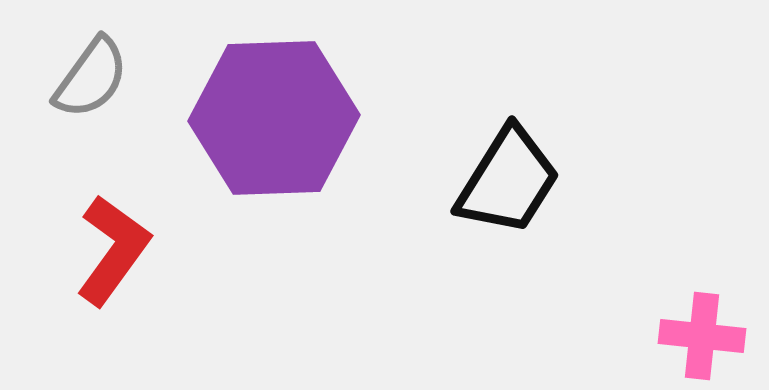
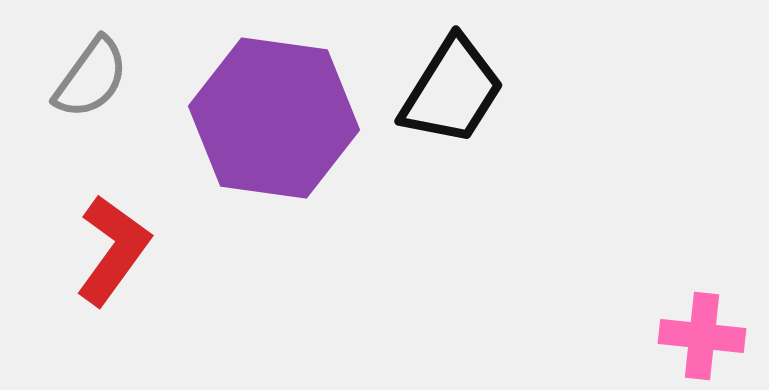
purple hexagon: rotated 10 degrees clockwise
black trapezoid: moved 56 px left, 90 px up
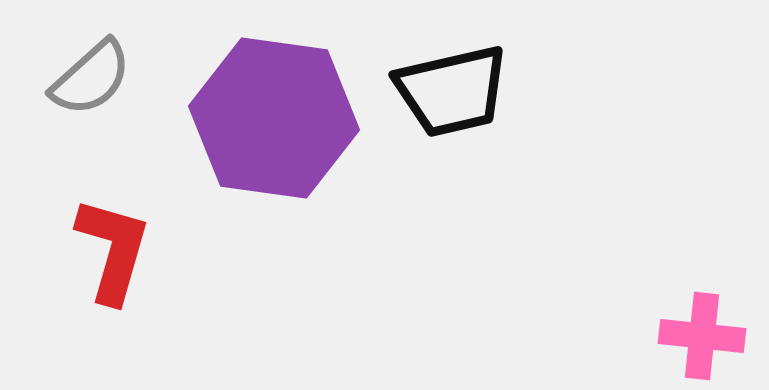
gray semicircle: rotated 12 degrees clockwise
black trapezoid: rotated 45 degrees clockwise
red L-shape: rotated 20 degrees counterclockwise
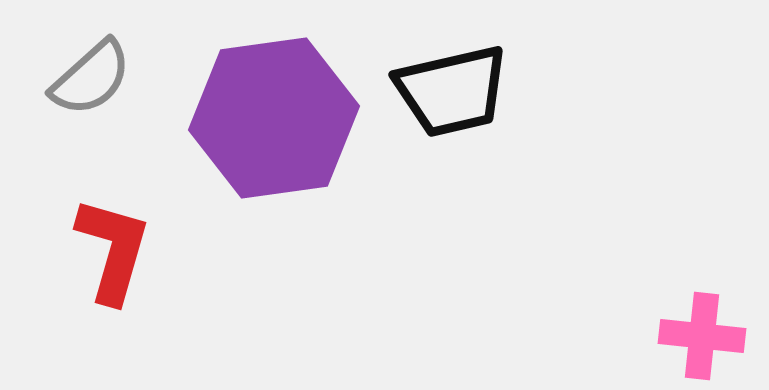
purple hexagon: rotated 16 degrees counterclockwise
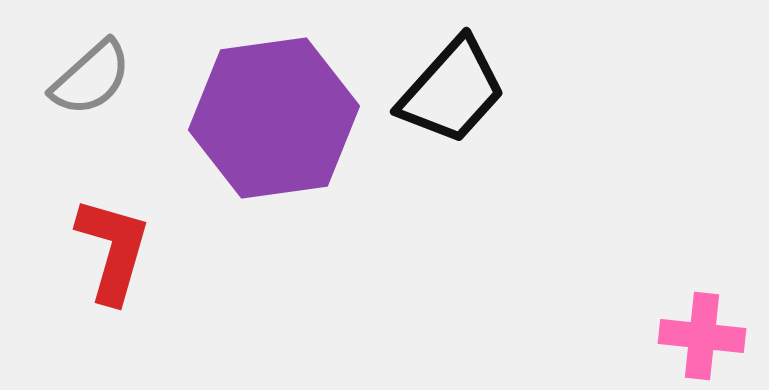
black trapezoid: rotated 35 degrees counterclockwise
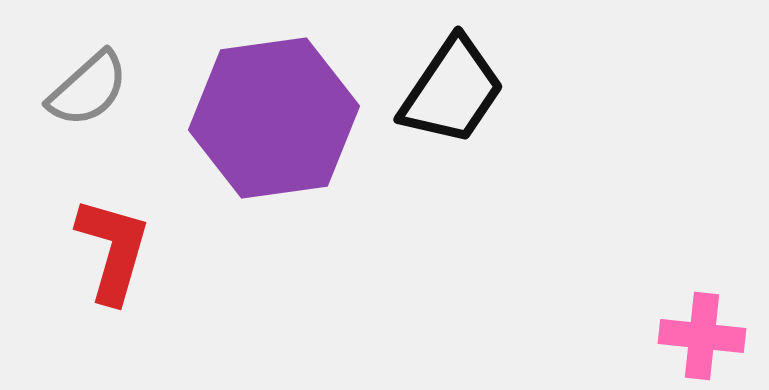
gray semicircle: moved 3 px left, 11 px down
black trapezoid: rotated 8 degrees counterclockwise
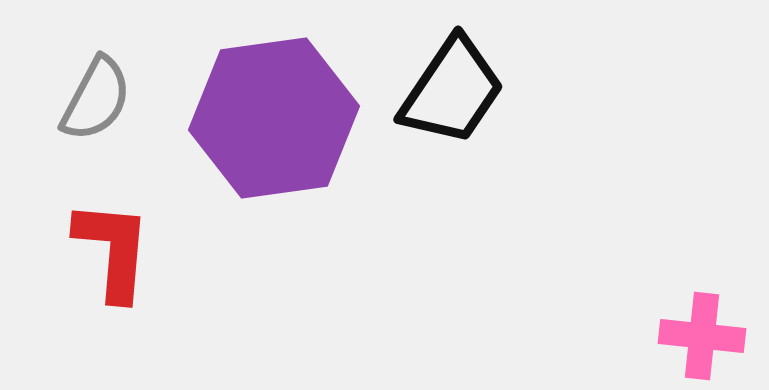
gray semicircle: moved 8 px right, 10 px down; rotated 20 degrees counterclockwise
red L-shape: rotated 11 degrees counterclockwise
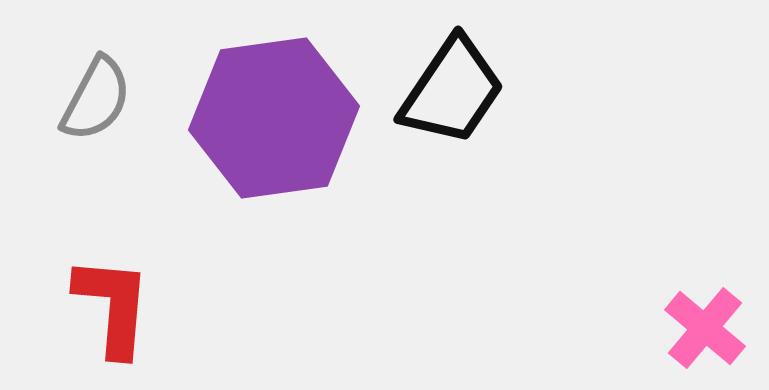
red L-shape: moved 56 px down
pink cross: moved 3 px right, 8 px up; rotated 34 degrees clockwise
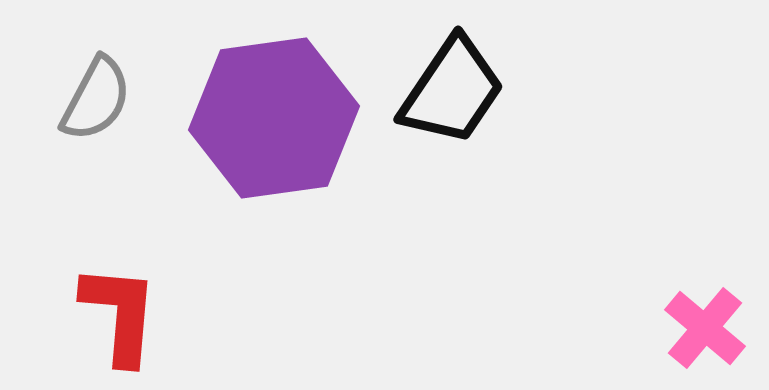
red L-shape: moved 7 px right, 8 px down
